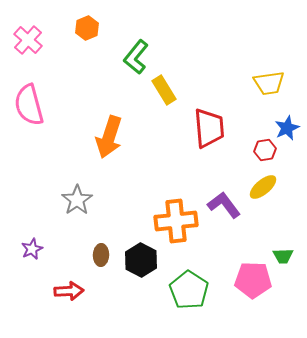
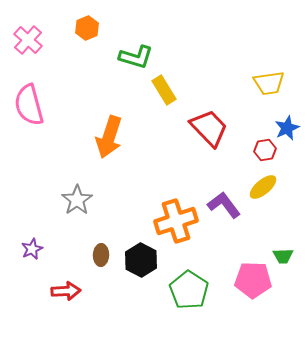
green L-shape: rotated 112 degrees counterclockwise
red trapezoid: rotated 39 degrees counterclockwise
orange cross: rotated 12 degrees counterclockwise
red arrow: moved 3 px left
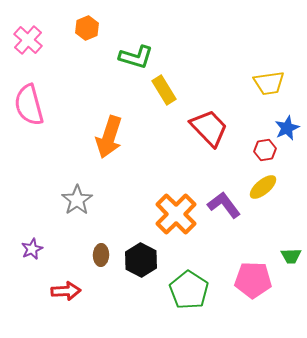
orange cross: moved 7 px up; rotated 27 degrees counterclockwise
green trapezoid: moved 8 px right
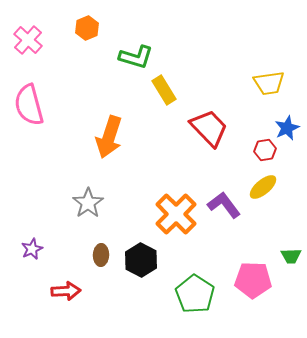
gray star: moved 11 px right, 3 px down
green pentagon: moved 6 px right, 4 px down
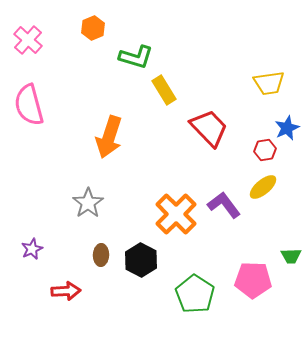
orange hexagon: moved 6 px right
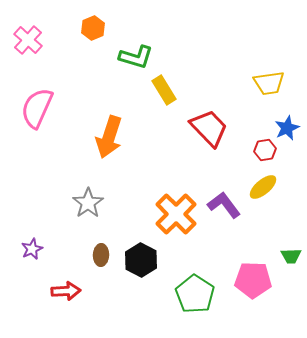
pink semicircle: moved 8 px right, 3 px down; rotated 39 degrees clockwise
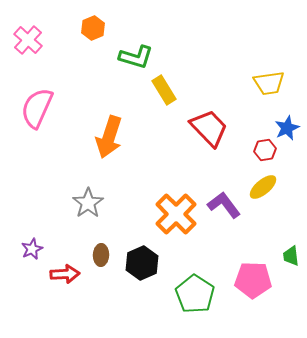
green trapezoid: rotated 85 degrees clockwise
black hexagon: moved 1 px right, 3 px down; rotated 8 degrees clockwise
red arrow: moved 1 px left, 17 px up
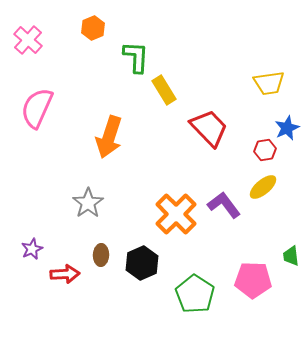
green L-shape: rotated 104 degrees counterclockwise
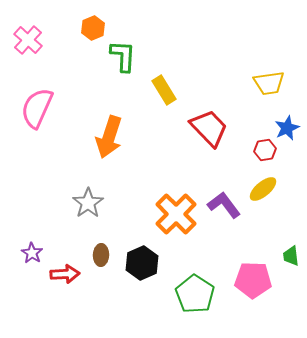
green L-shape: moved 13 px left, 1 px up
yellow ellipse: moved 2 px down
purple star: moved 4 px down; rotated 15 degrees counterclockwise
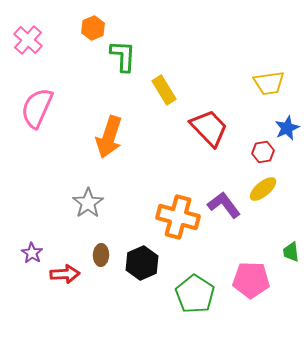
red hexagon: moved 2 px left, 2 px down
orange cross: moved 2 px right, 3 px down; rotated 30 degrees counterclockwise
green trapezoid: moved 4 px up
pink pentagon: moved 2 px left
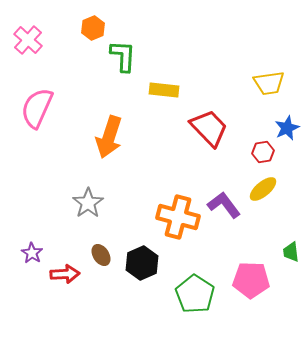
yellow rectangle: rotated 52 degrees counterclockwise
brown ellipse: rotated 35 degrees counterclockwise
